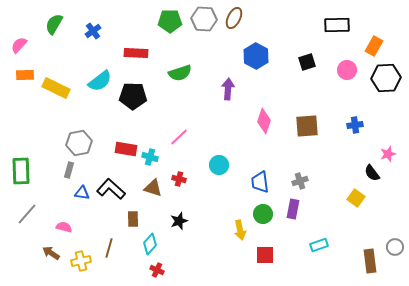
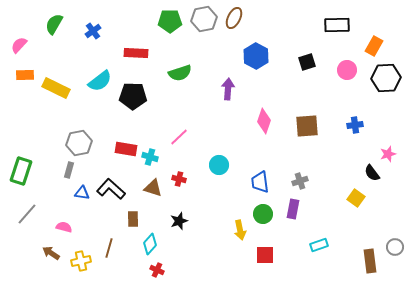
gray hexagon at (204, 19): rotated 15 degrees counterclockwise
green rectangle at (21, 171): rotated 20 degrees clockwise
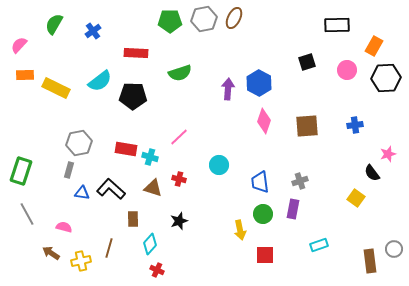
blue hexagon at (256, 56): moved 3 px right, 27 px down
gray line at (27, 214): rotated 70 degrees counterclockwise
gray circle at (395, 247): moved 1 px left, 2 px down
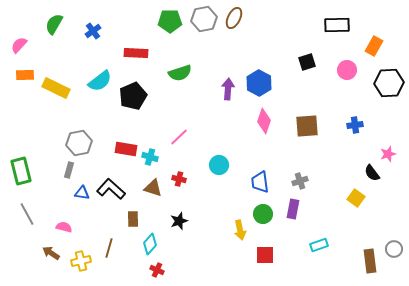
black hexagon at (386, 78): moved 3 px right, 5 px down
black pentagon at (133, 96): rotated 24 degrees counterclockwise
green rectangle at (21, 171): rotated 32 degrees counterclockwise
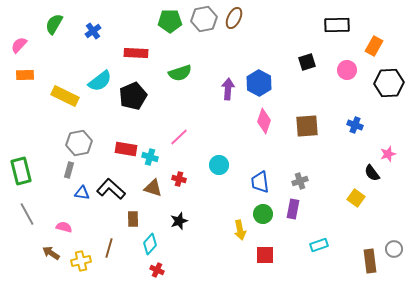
yellow rectangle at (56, 88): moved 9 px right, 8 px down
blue cross at (355, 125): rotated 28 degrees clockwise
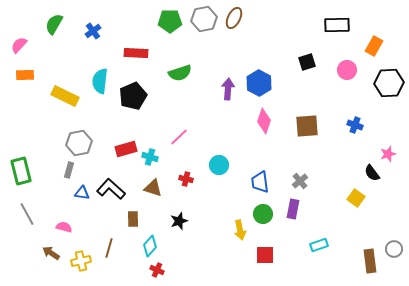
cyan semicircle at (100, 81): rotated 135 degrees clockwise
red rectangle at (126, 149): rotated 25 degrees counterclockwise
red cross at (179, 179): moved 7 px right
gray cross at (300, 181): rotated 21 degrees counterclockwise
cyan diamond at (150, 244): moved 2 px down
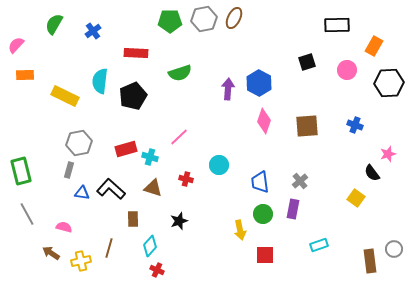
pink semicircle at (19, 45): moved 3 px left
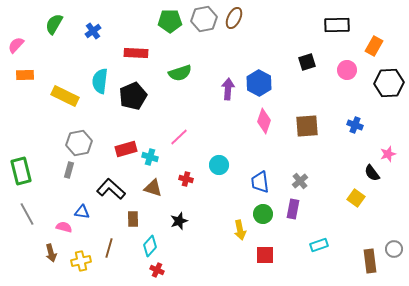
blue triangle at (82, 193): moved 19 px down
brown arrow at (51, 253): rotated 138 degrees counterclockwise
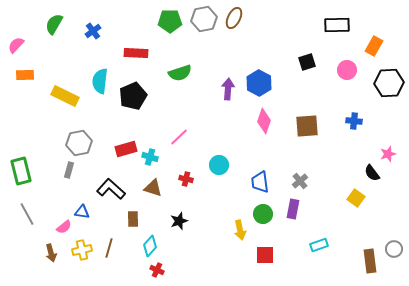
blue cross at (355, 125): moved 1 px left, 4 px up; rotated 14 degrees counterclockwise
pink semicircle at (64, 227): rotated 126 degrees clockwise
yellow cross at (81, 261): moved 1 px right, 11 px up
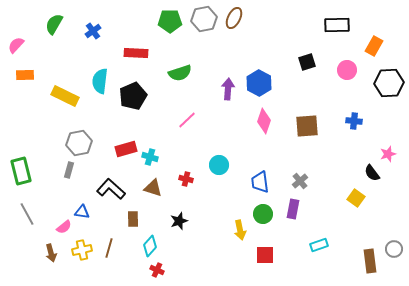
pink line at (179, 137): moved 8 px right, 17 px up
